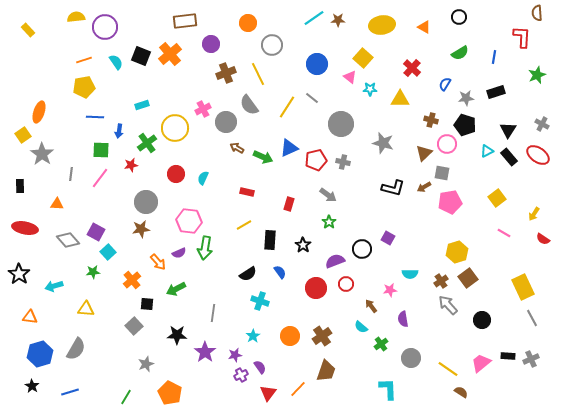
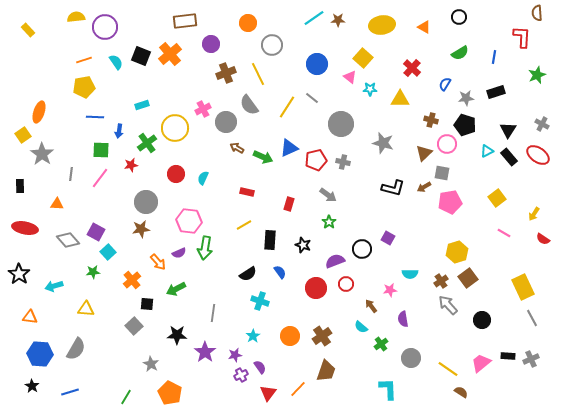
black star at (303, 245): rotated 14 degrees counterclockwise
blue hexagon at (40, 354): rotated 20 degrees clockwise
gray star at (146, 364): moved 5 px right; rotated 21 degrees counterclockwise
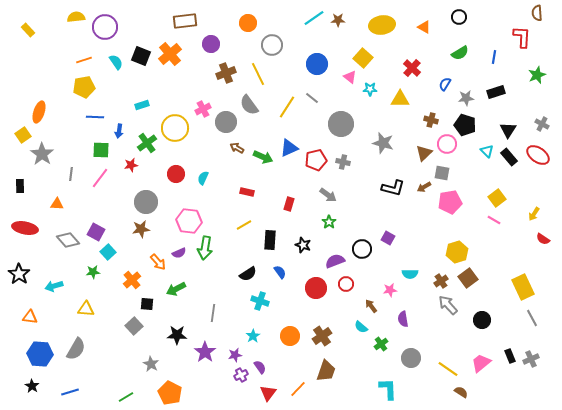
cyan triangle at (487, 151): rotated 48 degrees counterclockwise
pink line at (504, 233): moved 10 px left, 13 px up
black rectangle at (508, 356): moved 2 px right; rotated 64 degrees clockwise
green line at (126, 397): rotated 28 degrees clockwise
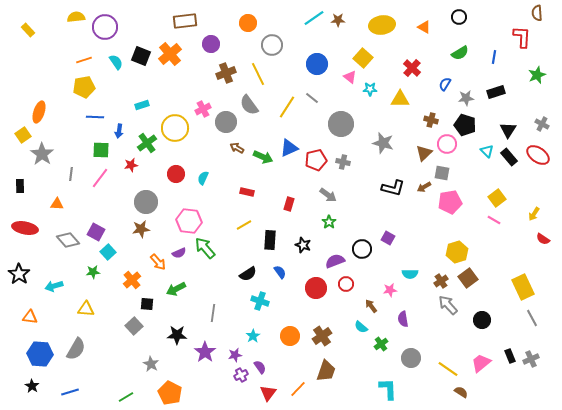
green arrow at (205, 248): rotated 130 degrees clockwise
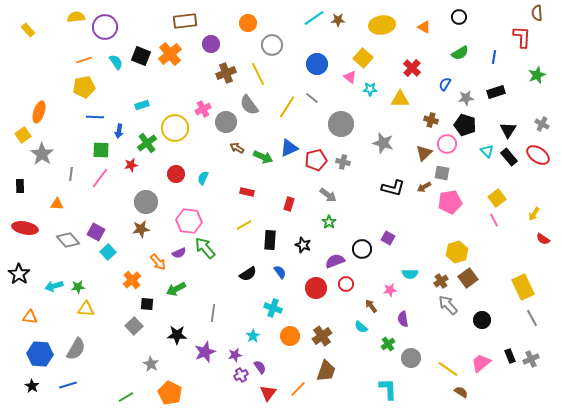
pink line at (494, 220): rotated 32 degrees clockwise
green star at (93, 272): moved 15 px left, 15 px down
cyan cross at (260, 301): moved 13 px right, 7 px down
green cross at (381, 344): moved 7 px right
purple star at (205, 352): rotated 15 degrees clockwise
blue line at (70, 392): moved 2 px left, 7 px up
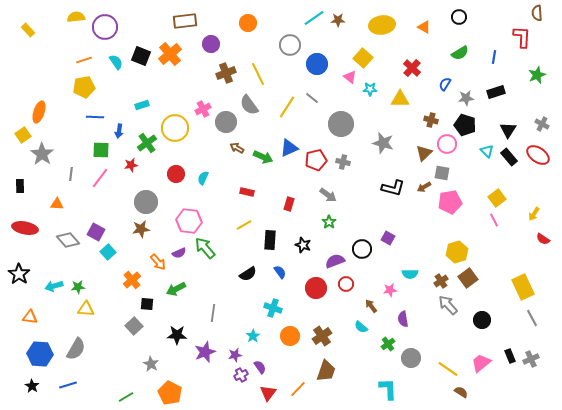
gray circle at (272, 45): moved 18 px right
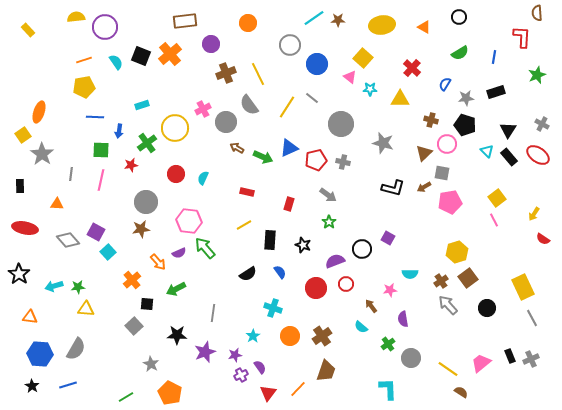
pink line at (100, 178): moved 1 px right, 2 px down; rotated 25 degrees counterclockwise
black circle at (482, 320): moved 5 px right, 12 px up
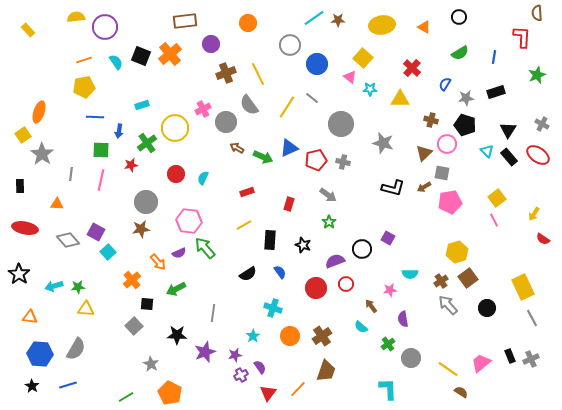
red rectangle at (247, 192): rotated 32 degrees counterclockwise
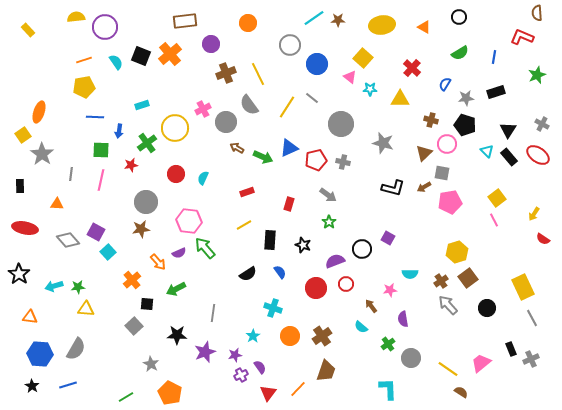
red L-shape at (522, 37): rotated 70 degrees counterclockwise
black rectangle at (510, 356): moved 1 px right, 7 px up
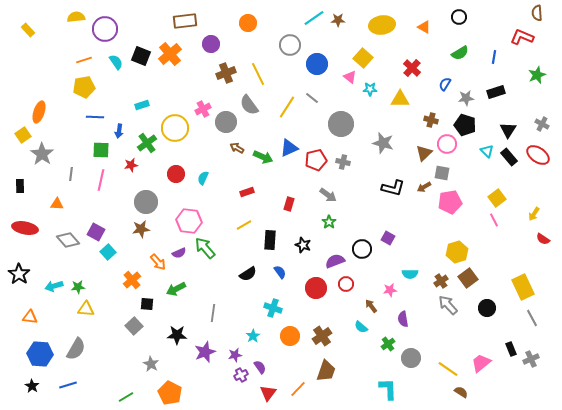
purple circle at (105, 27): moved 2 px down
